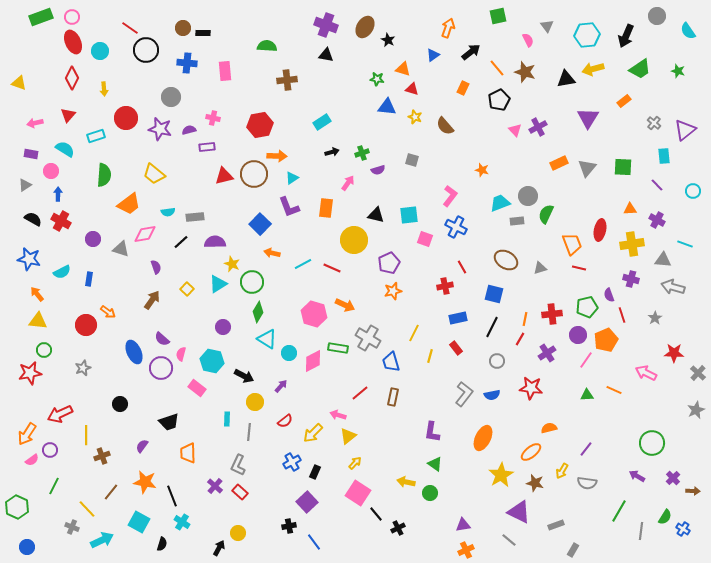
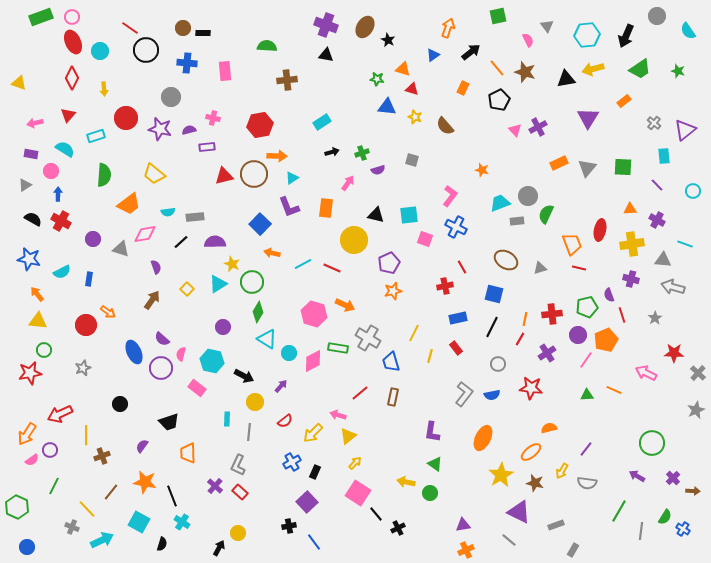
gray circle at (497, 361): moved 1 px right, 3 px down
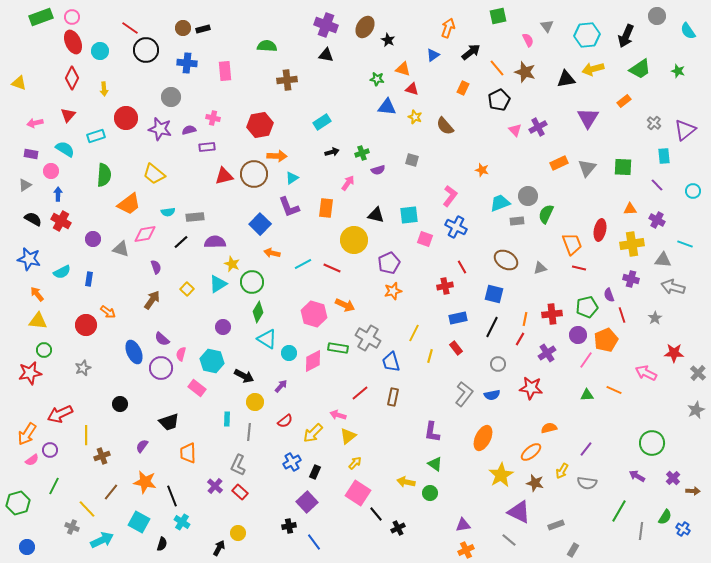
black rectangle at (203, 33): moved 4 px up; rotated 16 degrees counterclockwise
green hexagon at (17, 507): moved 1 px right, 4 px up; rotated 20 degrees clockwise
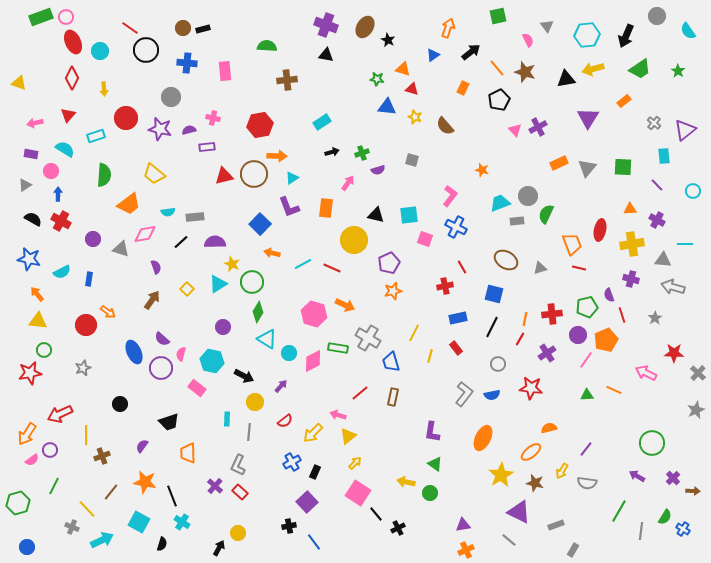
pink circle at (72, 17): moved 6 px left
green star at (678, 71): rotated 16 degrees clockwise
cyan line at (685, 244): rotated 21 degrees counterclockwise
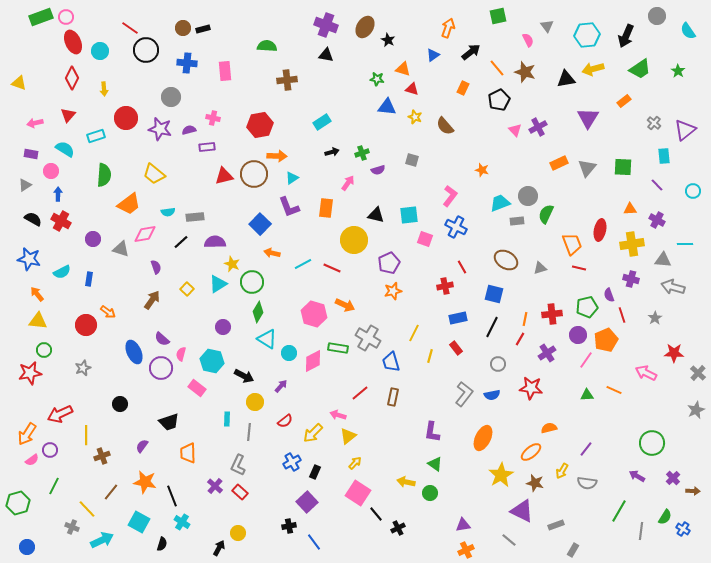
purple triangle at (519, 512): moved 3 px right, 1 px up
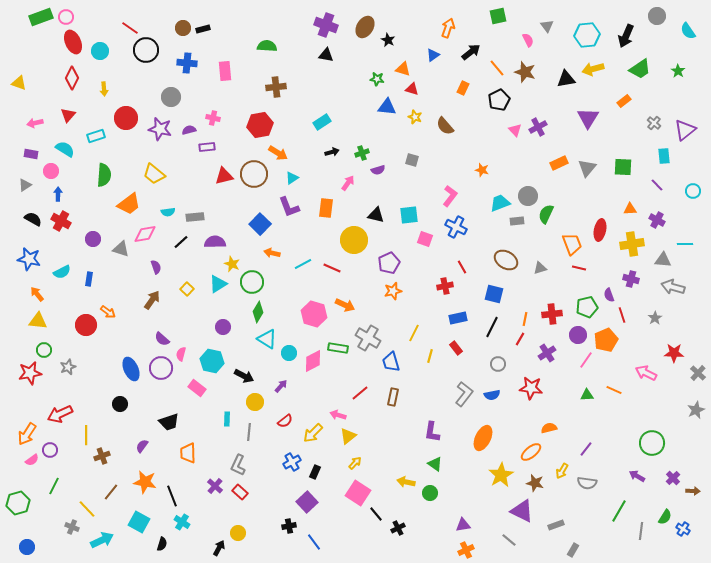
brown cross at (287, 80): moved 11 px left, 7 px down
orange arrow at (277, 156): moved 1 px right, 3 px up; rotated 30 degrees clockwise
blue ellipse at (134, 352): moved 3 px left, 17 px down
gray star at (83, 368): moved 15 px left, 1 px up
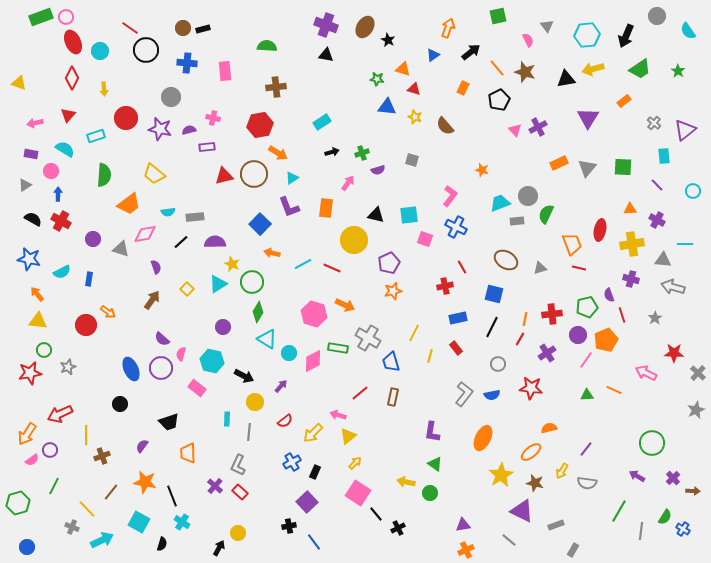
red triangle at (412, 89): moved 2 px right
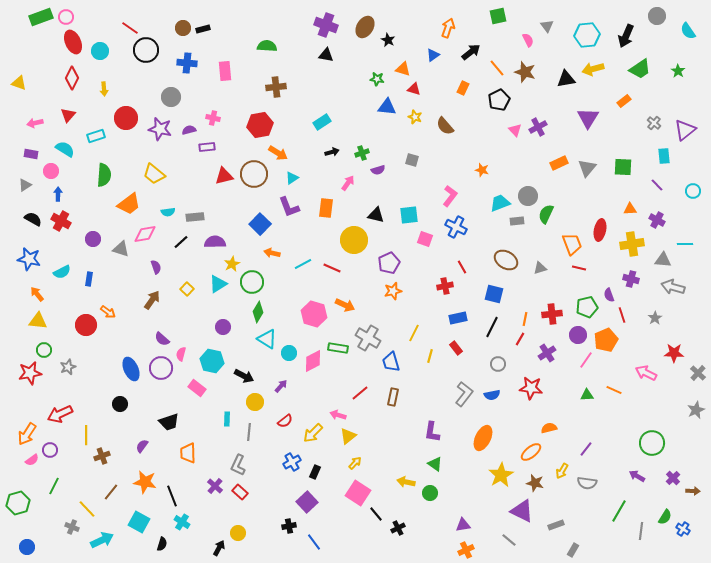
yellow star at (232, 264): rotated 21 degrees clockwise
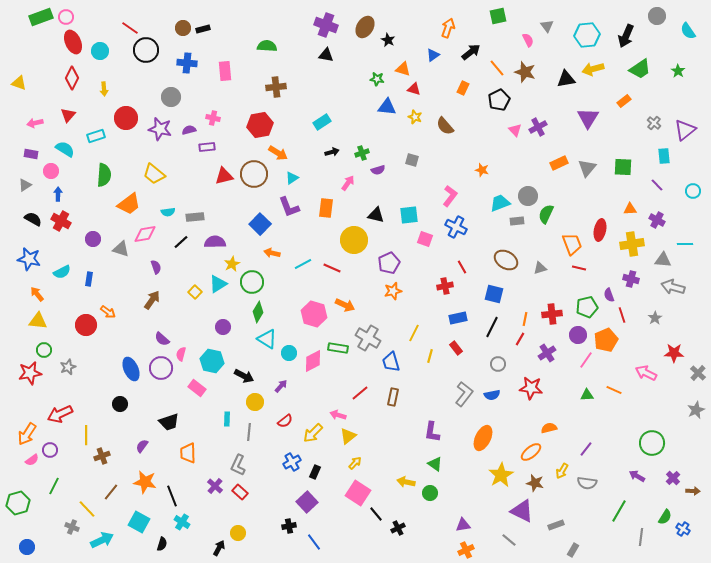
yellow square at (187, 289): moved 8 px right, 3 px down
gray line at (641, 531): moved 6 px down
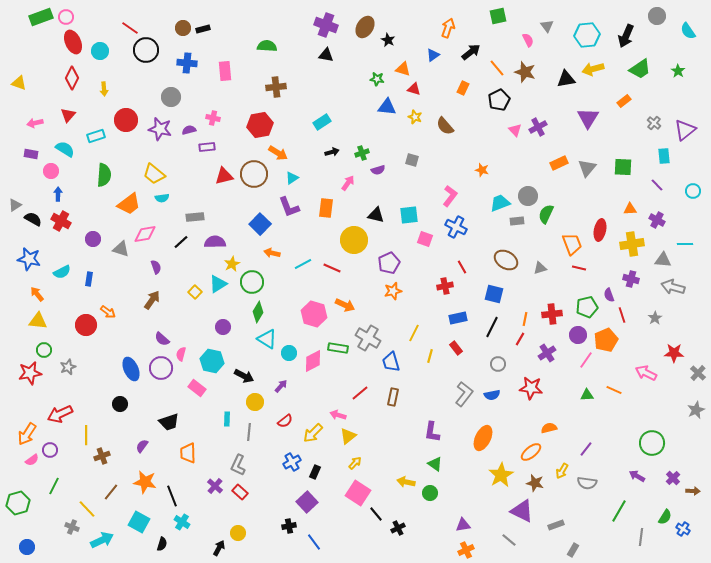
red circle at (126, 118): moved 2 px down
gray triangle at (25, 185): moved 10 px left, 20 px down
cyan semicircle at (168, 212): moved 6 px left, 14 px up
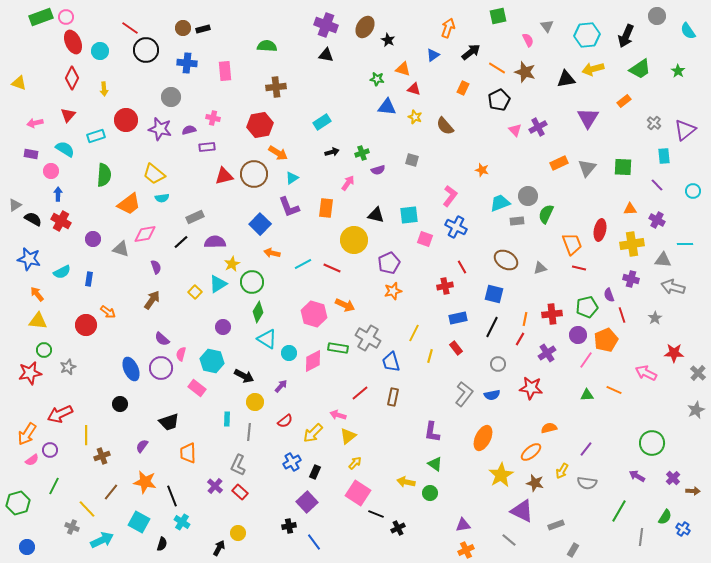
orange line at (497, 68): rotated 18 degrees counterclockwise
gray rectangle at (195, 217): rotated 18 degrees counterclockwise
black line at (376, 514): rotated 28 degrees counterclockwise
